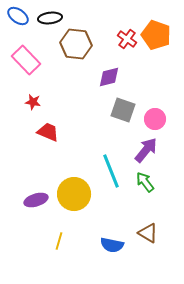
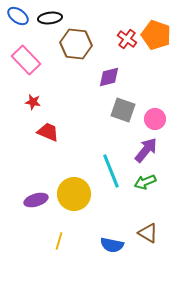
green arrow: rotated 75 degrees counterclockwise
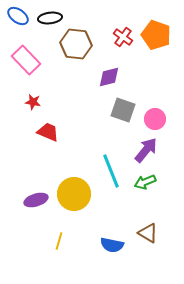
red cross: moved 4 px left, 2 px up
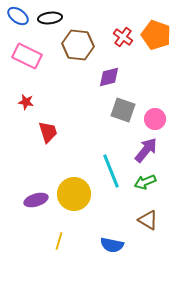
brown hexagon: moved 2 px right, 1 px down
pink rectangle: moved 1 px right, 4 px up; rotated 20 degrees counterclockwise
red star: moved 7 px left
red trapezoid: rotated 50 degrees clockwise
brown triangle: moved 13 px up
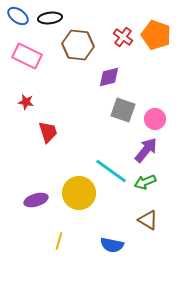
cyan line: rotated 32 degrees counterclockwise
yellow circle: moved 5 px right, 1 px up
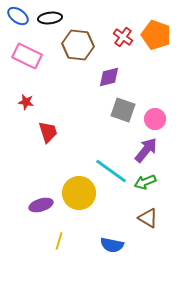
purple ellipse: moved 5 px right, 5 px down
brown triangle: moved 2 px up
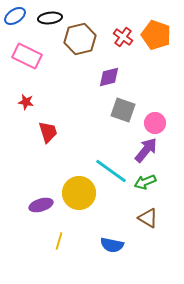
blue ellipse: moved 3 px left; rotated 70 degrees counterclockwise
brown hexagon: moved 2 px right, 6 px up; rotated 20 degrees counterclockwise
pink circle: moved 4 px down
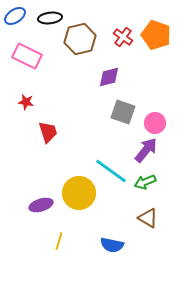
gray square: moved 2 px down
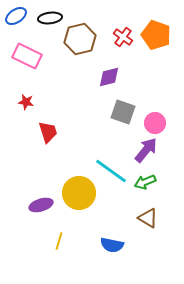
blue ellipse: moved 1 px right
